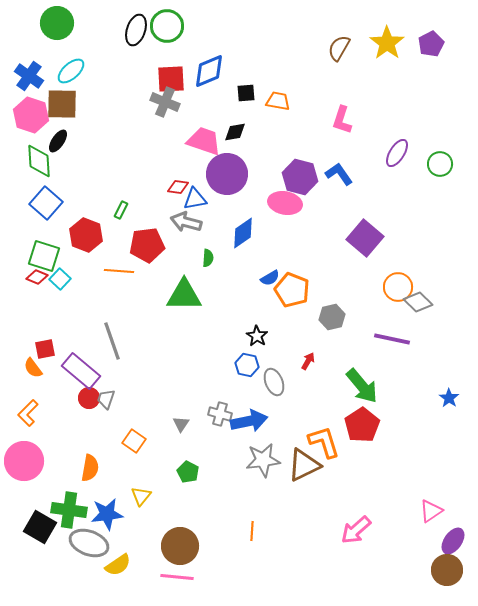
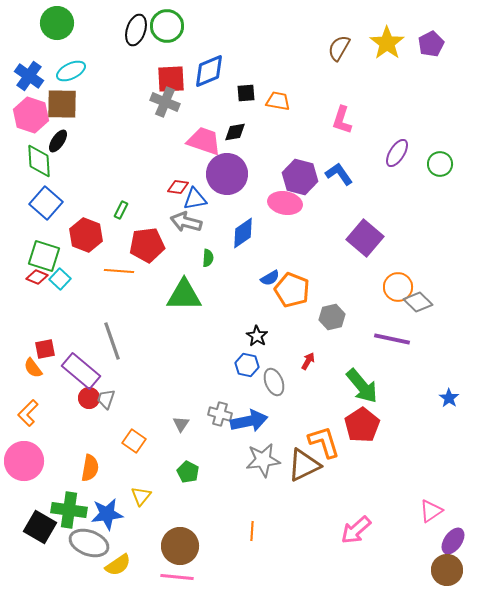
cyan ellipse at (71, 71): rotated 16 degrees clockwise
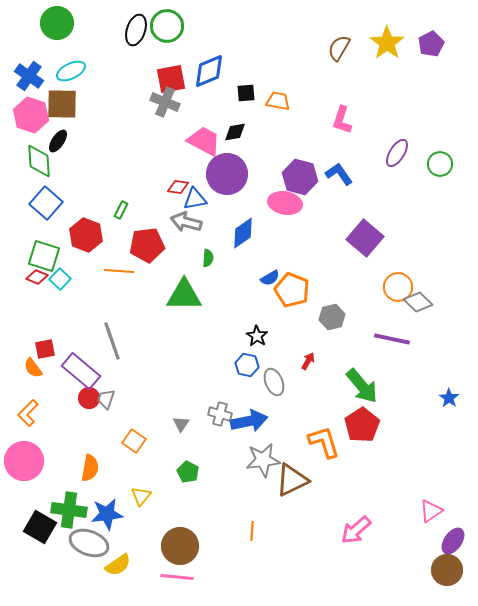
red square at (171, 79): rotated 8 degrees counterclockwise
pink trapezoid at (204, 141): rotated 9 degrees clockwise
brown triangle at (304, 465): moved 12 px left, 15 px down
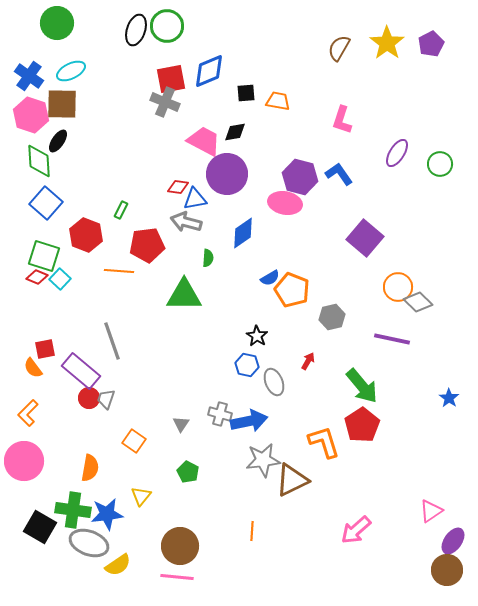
green cross at (69, 510): moved 4 px right
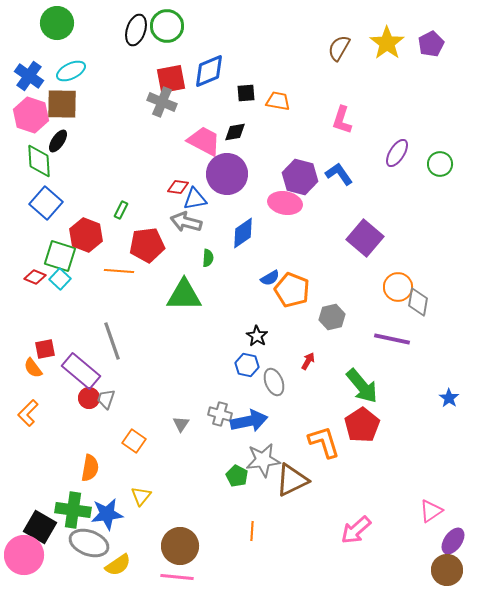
gray cross at (165, 102): moved 3 px left
green square at (44, 256): moved 16 px right
red diamond at (37, 277): moved 2 px left
gray diamond at (418, 302): rotated 56 degrees clockwise
pink circle at (24, 461): moved 94 px down
green pentagon at (188, 472): moved 49 px right, 4 px down
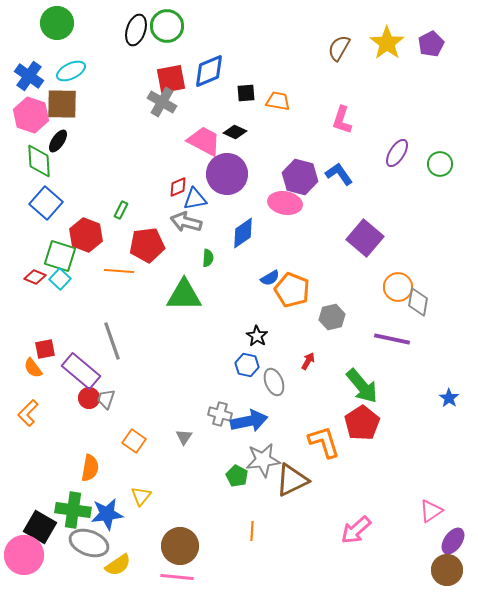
gray cross at (162, 102): rotated 8 degrees clockwise
black diamond at (235, 132): rotated 35 degrees clockwise
red diamond at (178, 187): rotated 30 degrees counterclockwise
gray triangle at (181, 424): moved 3 px right, 13 px down
red pentagon at (362, 425): moved 2 px up
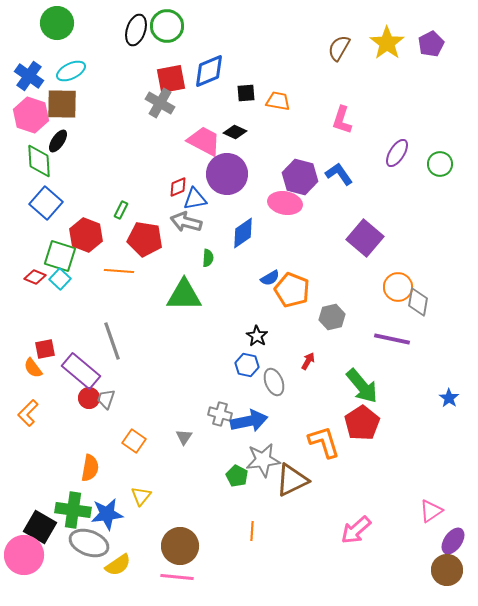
gray cross at (162, 102): moved 2 px left, 1 px down
red pentagon at (147, 245): moved 2 px left, 6 px up; rotated 16 degrees clockwise
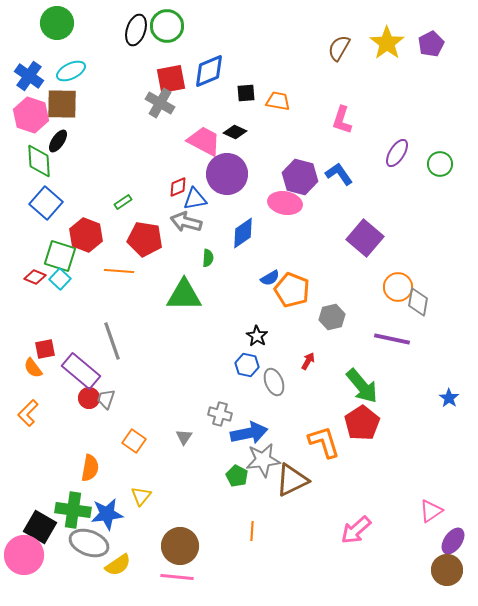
green rectangle at (121, 210): moved 2 px right, 8 px up; rotated 30 degrees clockwise
blue arrow at (249, 421): moved 12 px down
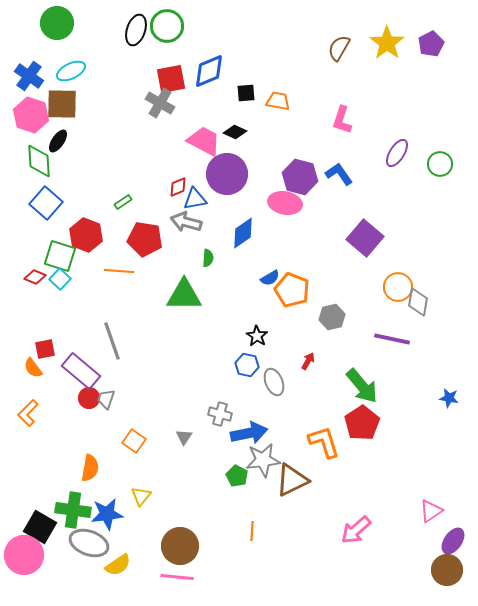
blue star at (449, 398): rotated 24 degrees counterclockwise
